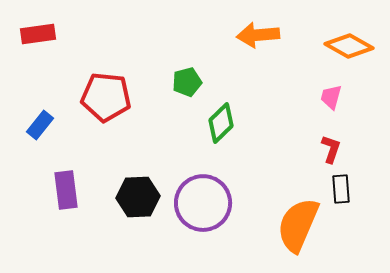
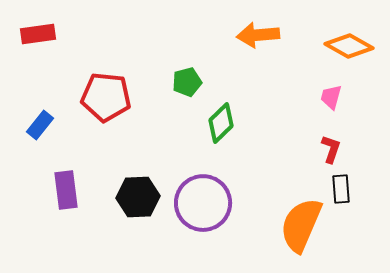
orange semicircle: moved 3 px right
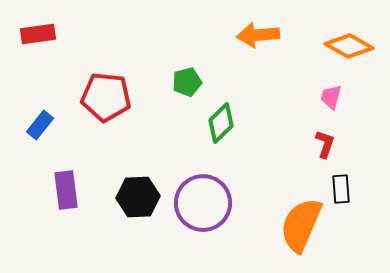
red L-shape: moved 6 px left, 5 px up
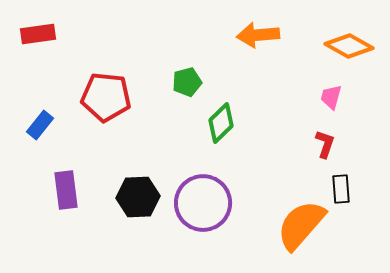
orange semicircle: rotated 18 degrees clockwise
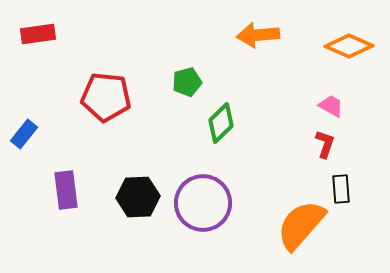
orange diamond: rotated 6 degrees counterclockwise
pink trapezoid: moved 9 px down; rotated 104 degrees clockwise
blue rectangle: moved 16 px left, 9 px down
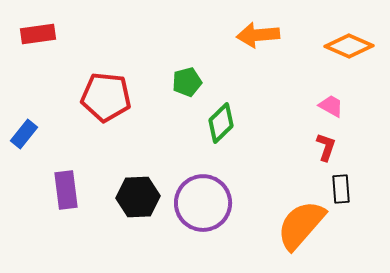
red L-shape: moved 1 px right, 3 px down
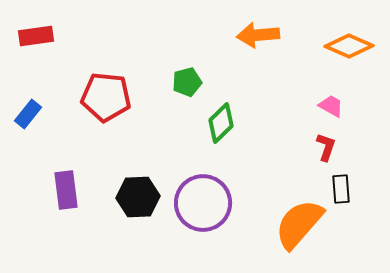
red rectangle: moved 2 px left, 2 px down
blue rectangle: moved 4 px right, 20 px up
orange semicircle: moved 2 px left, 1 px up
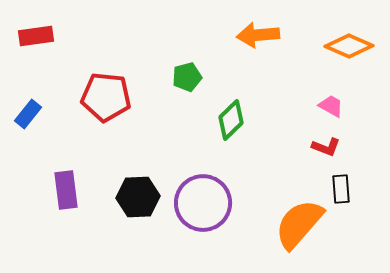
green pentagon: moved 5 px up
green diamond: moved 10 px right, 3 px up
red L-shape: rotated 92 degrees clockwise
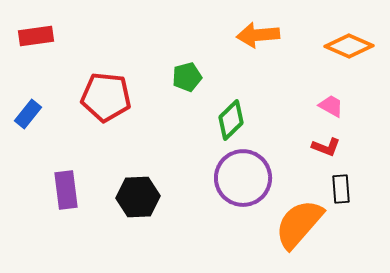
purple circle: moved 40 px right, 25 px up
